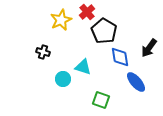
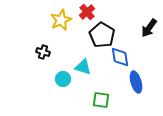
black pentagon: moved 2 px left, 4 px down
black arrow: moved 20 px up
blue ellipse: rotated 25 degrees clockwise
green square: rotated 12 degrees counterclockwise
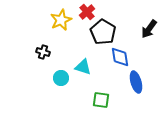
black arrow: moved 1 px down
black pentagon: moved 1 px right, 3 px up
cyan circle: moved 2 px left, 1 px up
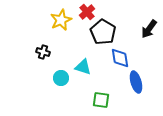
blue diamond: moved 1 px down
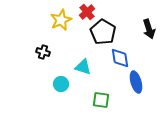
black arrow: rotated 54 degrees counterclockwise
cyan circle: moved 6 px down
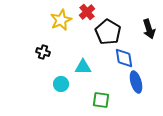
black pentagon: moved 5 px right
blue diamond: moved 4 px right
cyan triangle: rotated 18 degrees counterclockwise
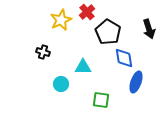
blue ellipse: rotated 35 degrees clockwise
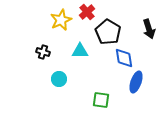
cyan triangle: moved 3 px left, 16 px up
cyan circle: moved 2 px left, 5 px up
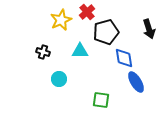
black pentagon: moved 2 px left; rotated 25 degrees clockwise
blue ellipse: rotated 50 degrees counterclockwise
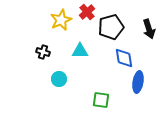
black pentagon: moved 5 px right, 5 px up
blue ellipse: moved 2 px right; rotated 40 degrees clockwise
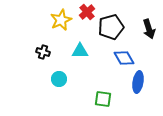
blue diamond: rotated 20 degrees counterclockwise
green square: moved 2 px right, 1 px up
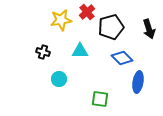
yellow star: rotated 15 degrees clockwise
blue diamond: moved 2 px left; rotated 15 degrees counterclockwise
green square: moved 3 px left
